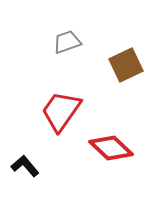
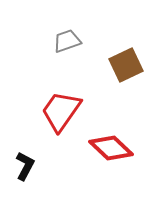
gray trapezoid: moved 1 px up
black L-shape: rotated 68 degrees clockwise
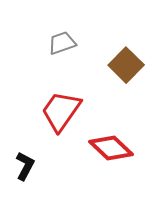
gray trapezoid: moved 5 px left, 2 px down
brown square: rotated 20 degrees counterclockwise
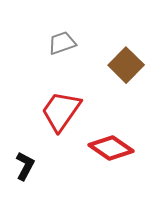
red diamond: rotated 9 degrees counterclockwise
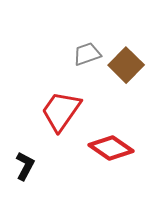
gray trapezoid: moved 25 px right, 11 px down
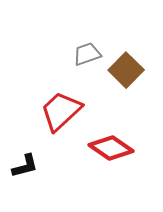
brown square: moved 5 px down
red trapezoid: rotated 12 degrees clockwise
black L-shape: rotated 48 degrees clockwise
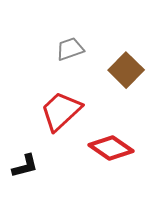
gray trapezoid: moved 17 px left, 5 px up
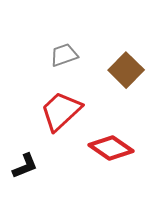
gray trapezoid: moved 6 px left, 6 px down
black L-shape: rotated 8 degrees counterclockwise
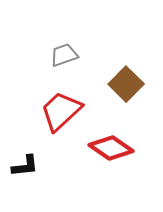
brown square: moved 14 px down
black L-shape: rotated 16 degrees clockwise
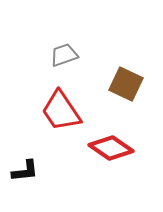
brown square: rotated 20 degrees counterclockwise
red trapezoid: rotated 81 degrees counterclockwise
black L-shape: moved 5 px down
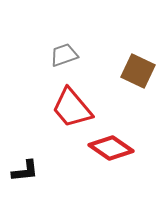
brown square: moved 12 px right, 13 px up
red trapezoid: moved 11 px right, 3 px up; rotated 6 degrees counterclockwise
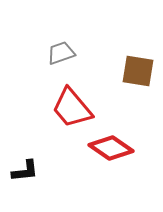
gray trapezoid: moved 3 px left, 2 px up
brown square: rotated 16 degrees counterclockwise
